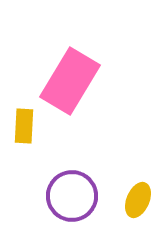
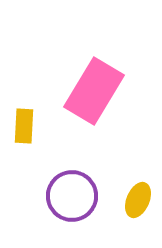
pink rectangle: moved 24 px right, 10 px down
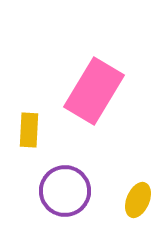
yellow rectangle: moved 5 px right, 4 px down
purple circle: moved 7 px left, 5 px up
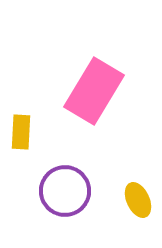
yellow rectangle: moved 8 px left, 2 px down
yellow ellipse: rotated 48 degrees counterclockwise
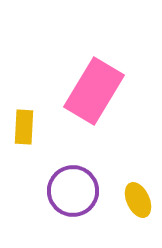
yellow rectangle: moved 3 px right, 5 px up
purple circle: moved 8 px right
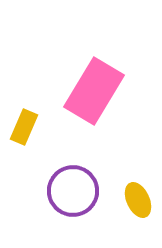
yellow rectangle: rotated 20 degrees clockwise
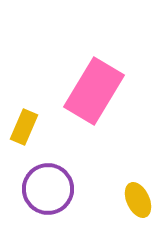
purple circle: moved 25 px left, 2 px up
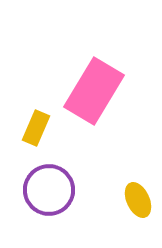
yellow rectangle: moved 12 px right, 1 px down
purple circle: moved 1 px right, 1 px down
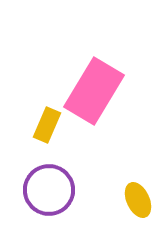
yellow rectangle: moved 11 px right, 3 px up
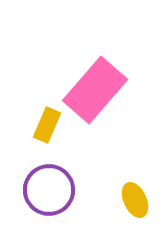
pink rectangle: moved 1 px right, 1 px up; rotated 10 degrees clockwise
yellow ellipse: moved 3 px left
